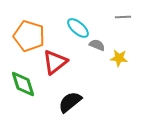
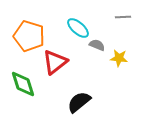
black semicircle: moved 9 px right
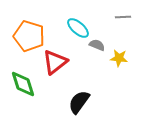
black semicircle: rotated 15 degrees counterclockwise
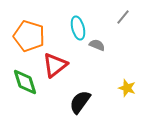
gray line: rotated 49 degrees counterclockwise
cyan ellipse: rotated 35 degrees clockwise
yellow star: moved 8 px right, 30 px down; rotated 12 degrees clockwise
red triangle: moved 3 px down
green diamond: moved 2 px right, 2 px up
black semicircle: moved 1 px right
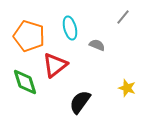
cyan ellipse: moved 8 px left
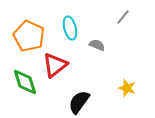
orange pentagon: rotated 8 degrees clockwise
black semicircle: moved 1 px left
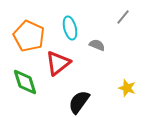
red triangle: moved 3 px right, 2 px up
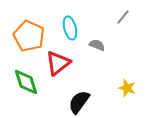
green diamond: moved 1 px right
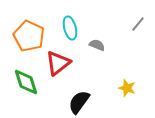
gray line: moved 15 px right, 7 px down
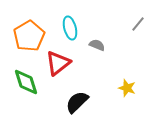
orange pentagon: rotated 16 degrees clockwise
black semicircle: moved 2 px left; rotated 10 degrees clockwise
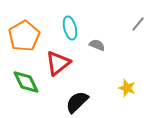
orange pentagon: moved 5 px left
green diamond: rotated 8 degrees counterclockwise
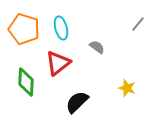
cyan ellipse: moved 9 px left
orange pentagon: moved 7 px up; rotated 24 degrees counterclockwise
gray semicircle: moved 2 px down; rotated 14 degrees clockwise
green diamond: rotated 28 degrees clockwise
